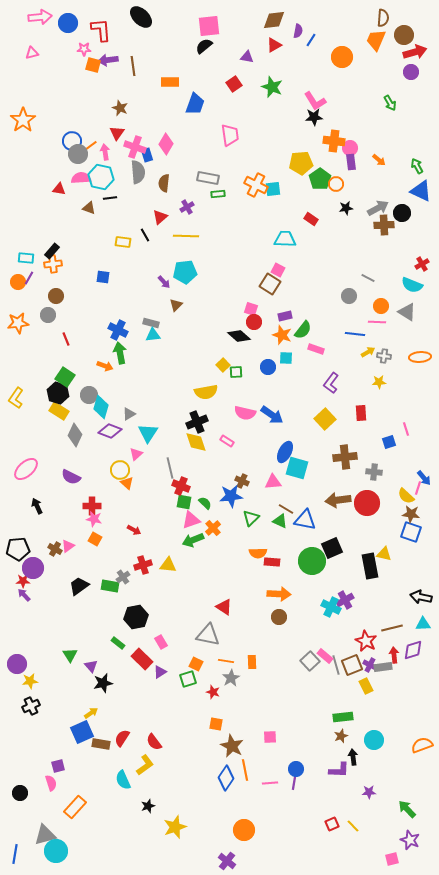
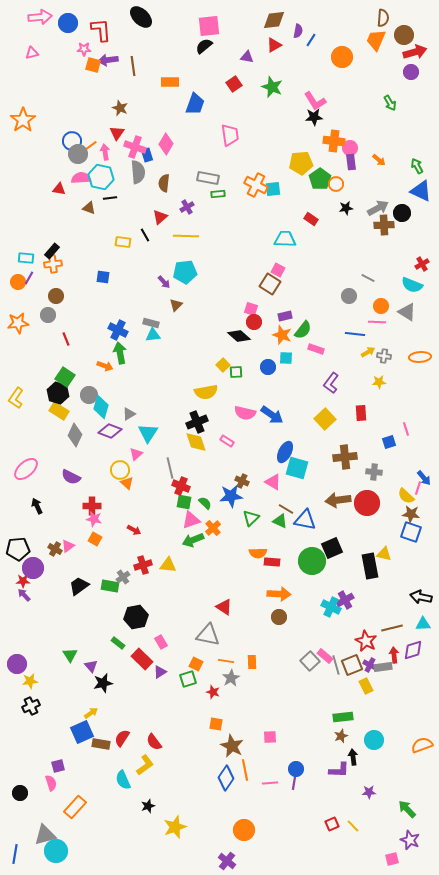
pink triangle at (273, 482): rotated 36 degrees clockwise
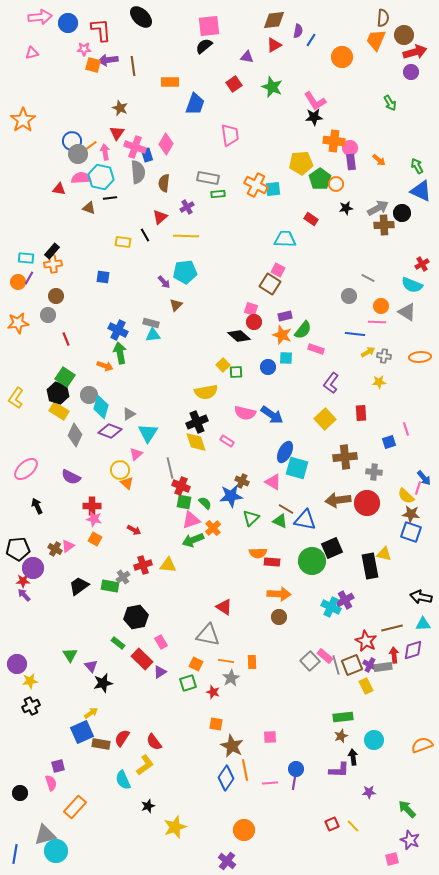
green square at (188, 679): moved 4 px down
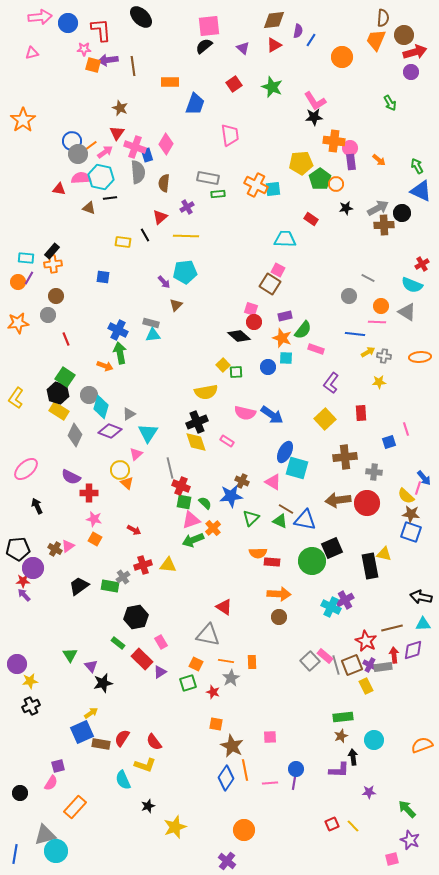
purple triangle at (247, 57): moved 4 px left, 9 px up; rotated 32 degrees clockwise
pink arrow at (105, 152): rotated 63 degrees clockwise
orange star at (282, 335): moved 3 px down
red cross at (92, 506): moved 3 px left, 13 px up
yellow L-shape at (145, 765): rotated 55 degrees clockwise
pink semicircle at (51, 783): rotated 49 degrees clockwise
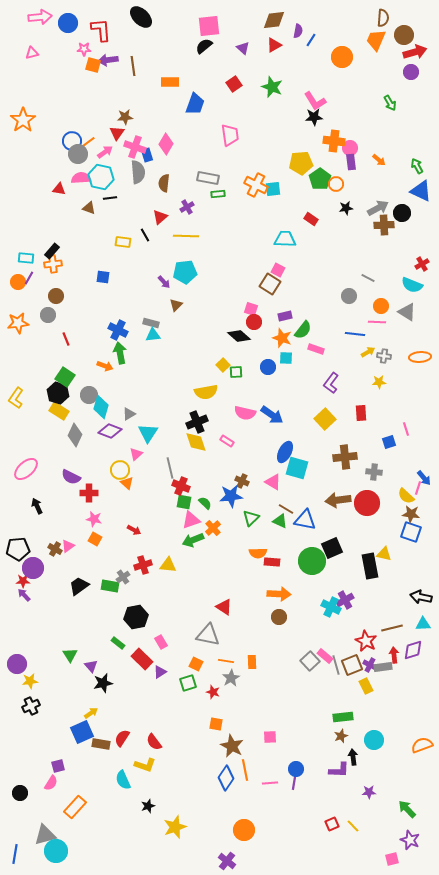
brown star at (120, 108): moved 5 px right, 9 px down; rotated 28 degrees counterclockwise
orange line at (89, 147): moved 2 px left, 4 px up
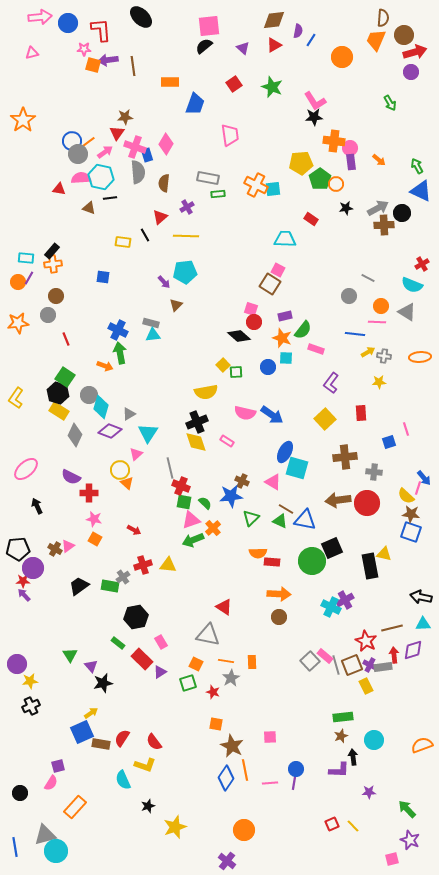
blue line at (15, 854): moved 7 px up; rotated 18 degrees counterclockwise
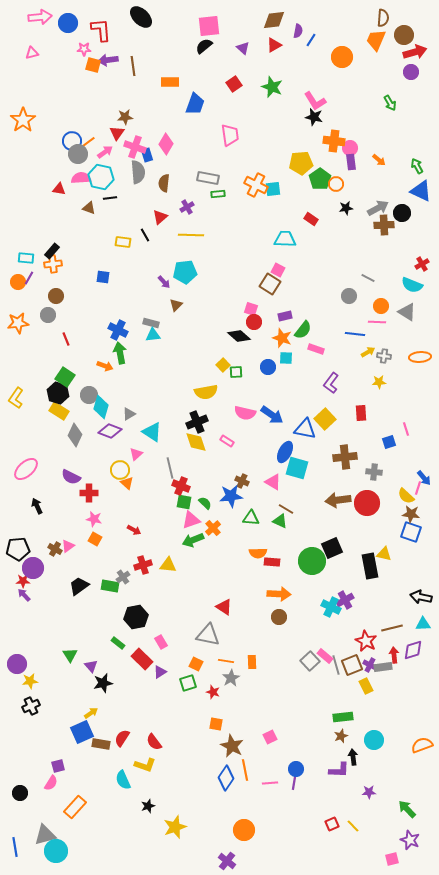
black star at (314, 117): rotated 18 degrees clockwise
yellow line at (186, 236): moved 5 px right, 1 px up
cyan triangle at (148, 433): moved 4 px right, 1 px up; rotated 30 degrees counterclockwise
green triangle at (251, 518): rotated 48 degrees clockwise
blue triangle at (305, 520): moved 91 px up
pink square at (270, 737): rotated 24 degrees counterclockwise
